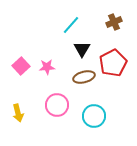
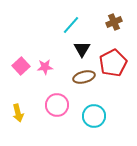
pink star: moved 2 px left
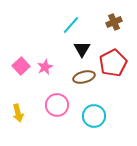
pink star: rotated 21 degrees counterclockwise
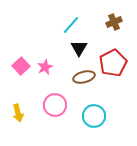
black triangle: moved 3 px left, 1 px up
pink circle: moved 2 px left
